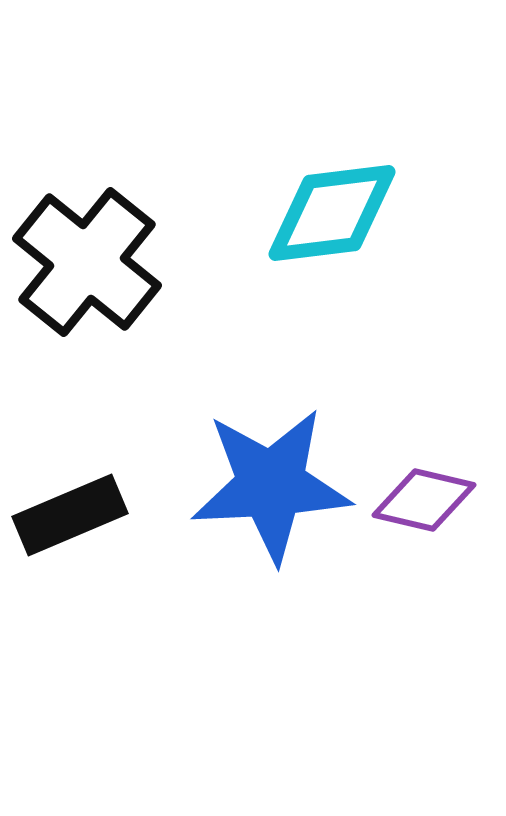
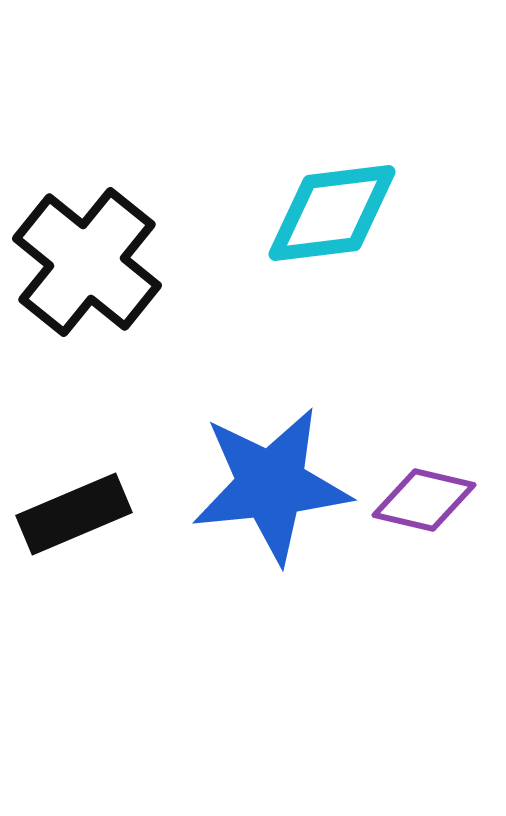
blue star: rotated 3 degrees counterclockwise
black rectangle: moved 4 px right, 1 px up
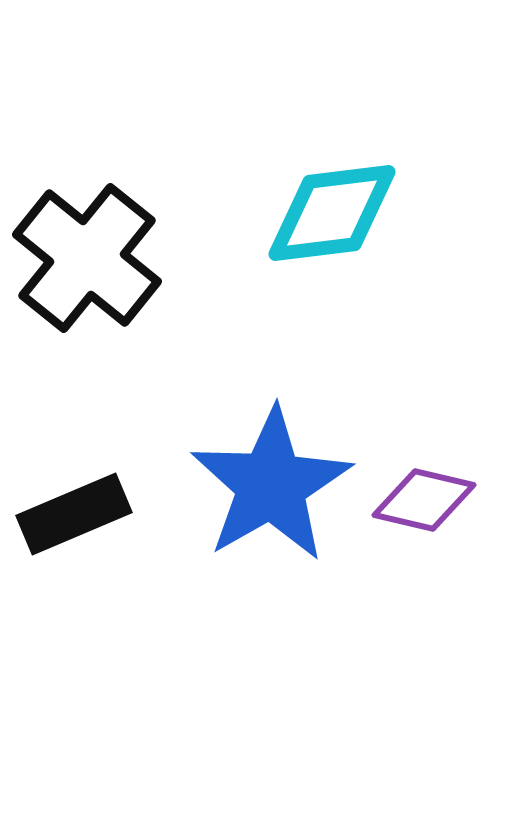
black cross: moved 4 px up
blue star: rotated 24 degrees counterclockwise
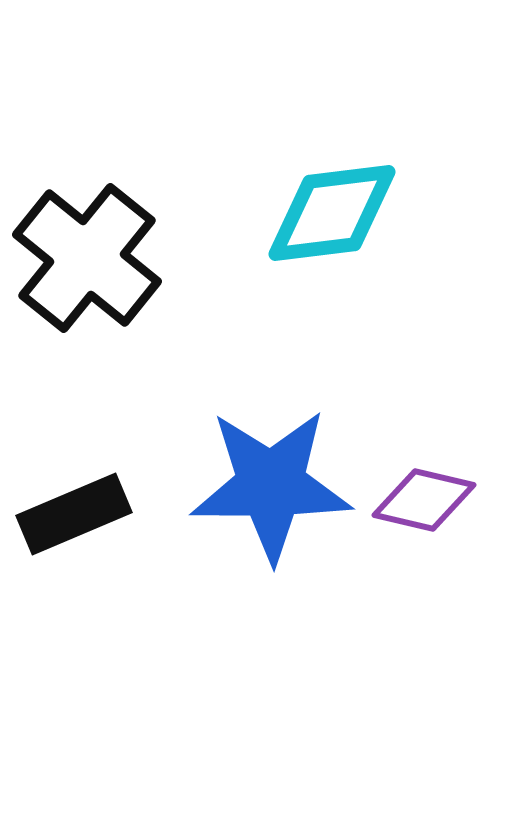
blue star: rotated 30 degrees clockwise
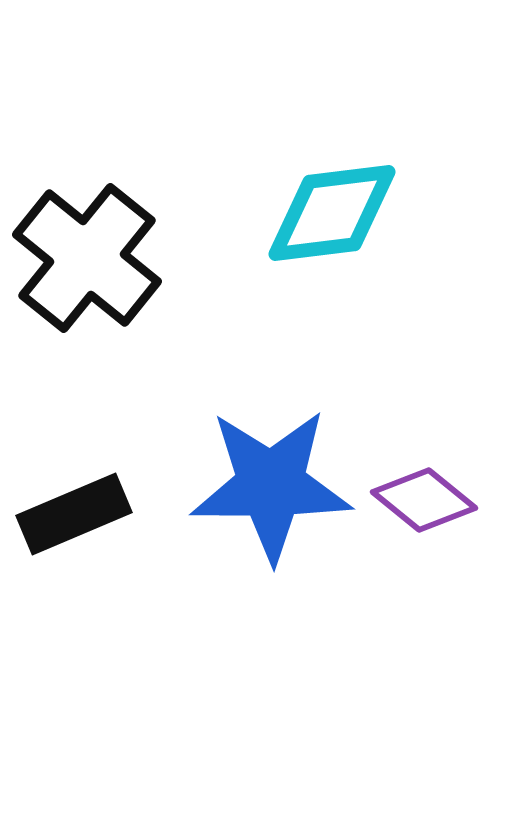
purple diamond: rotated 26 degrees clockwise
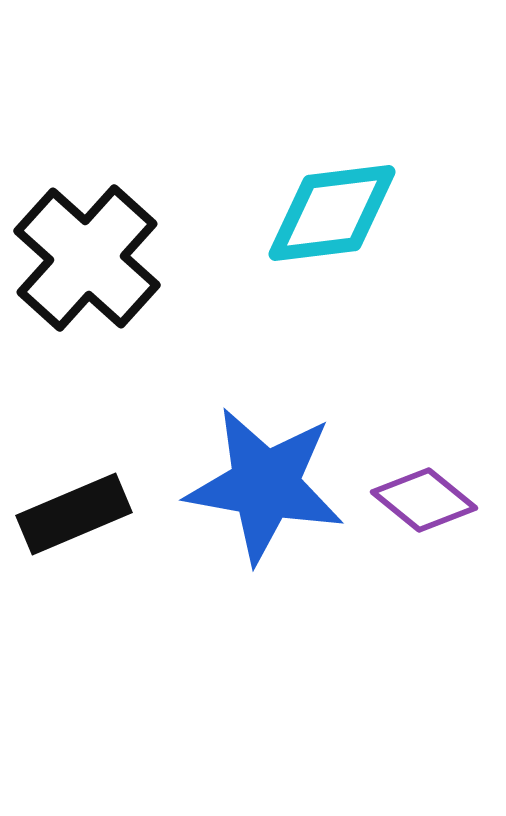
black cross: rotated 3 degrees clockwise
blue star: moved 6 px left; rotated 10 degrees clockwise
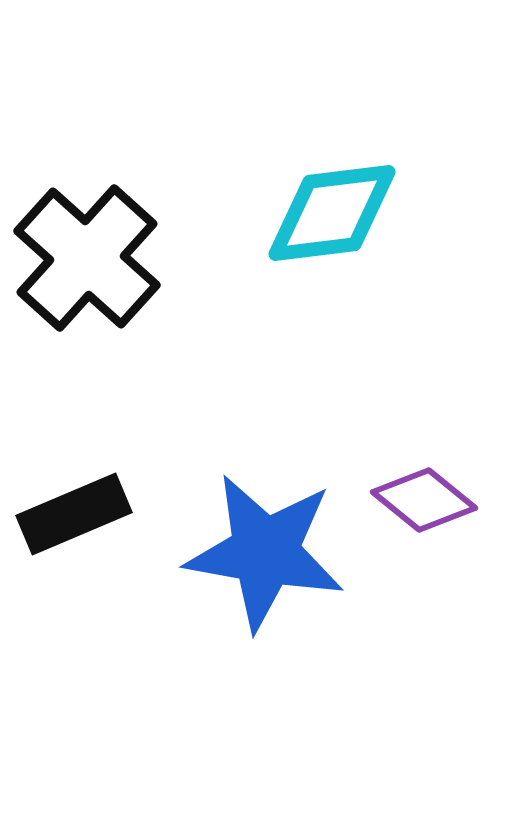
blue star: moved 67 px down
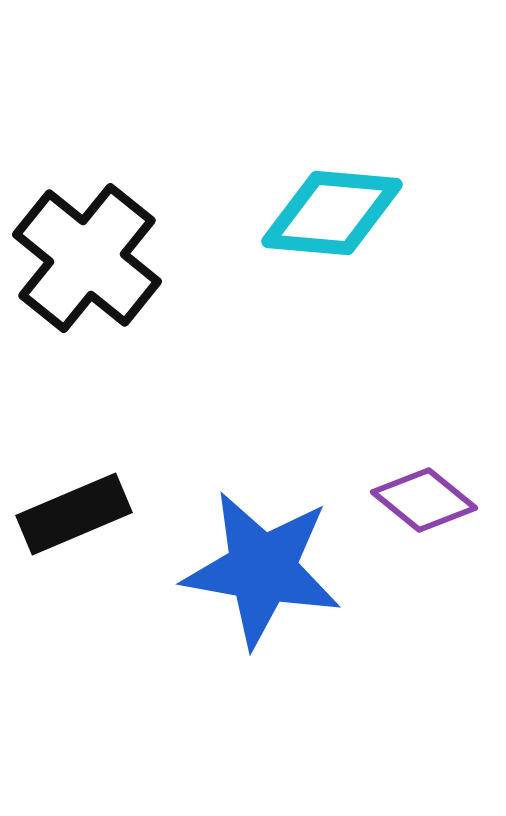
cyan diamond: rotated 12 degrees clockwise
black cross: rotated 3 degrees counterclockwise
blue star: moved 3 px left, 17 px down
